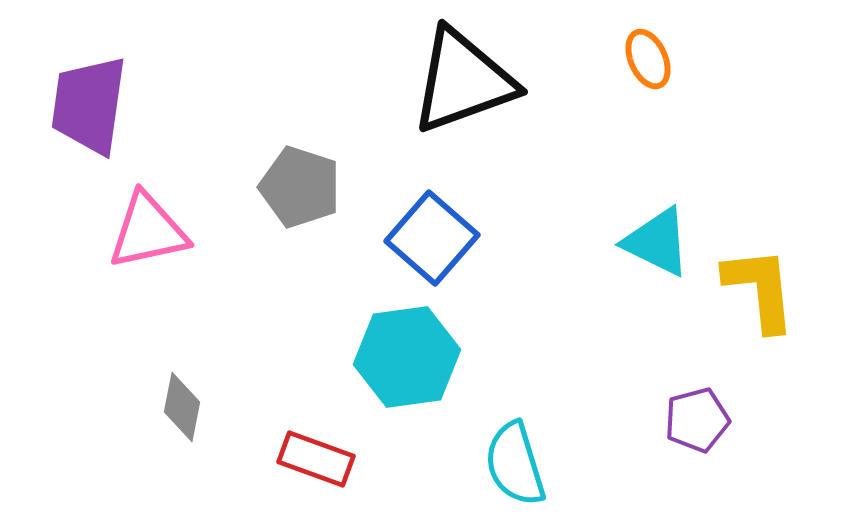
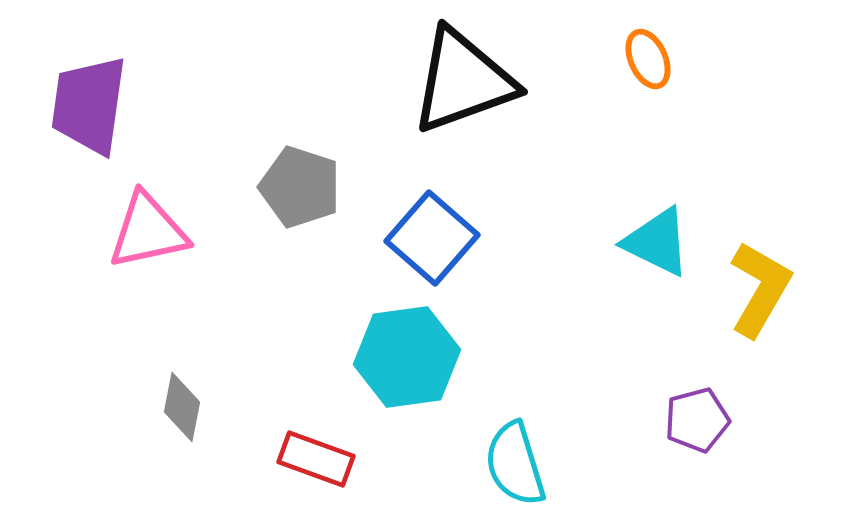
yellow L-shape: rotated 36 degrees clockwise
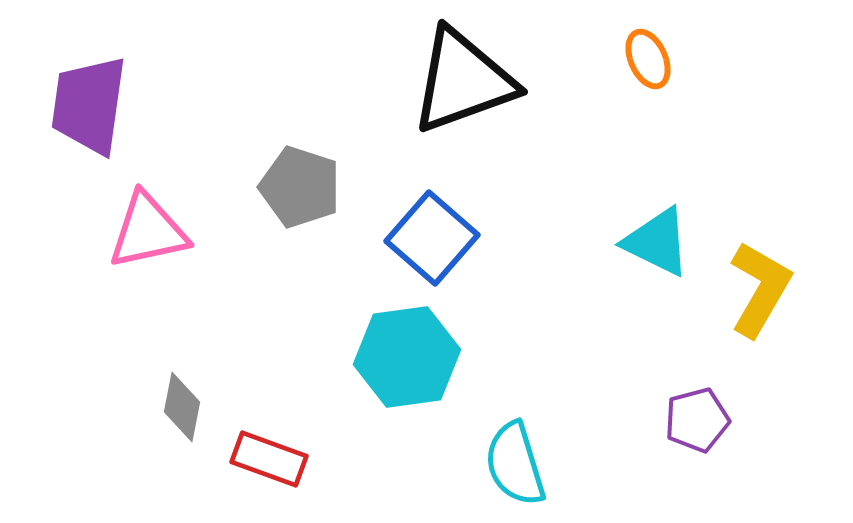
red rectangle: moved 47 px left
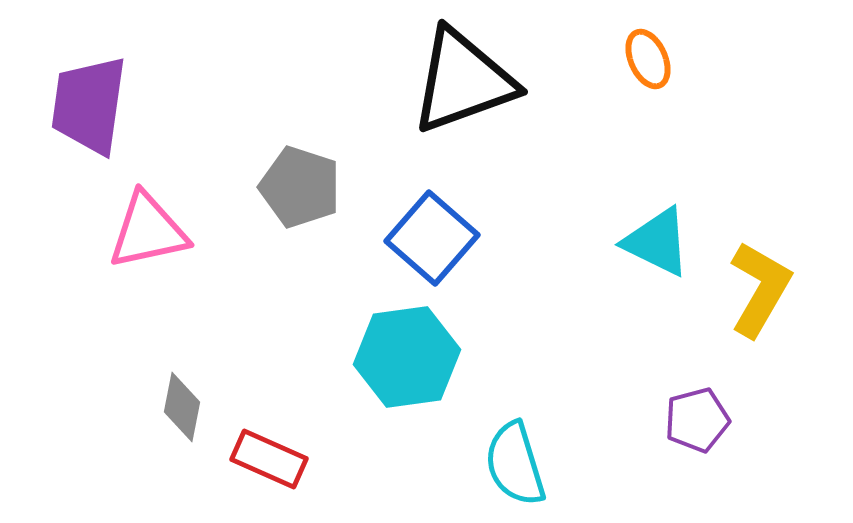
red rectangle: rotated 4 degrees clockwise
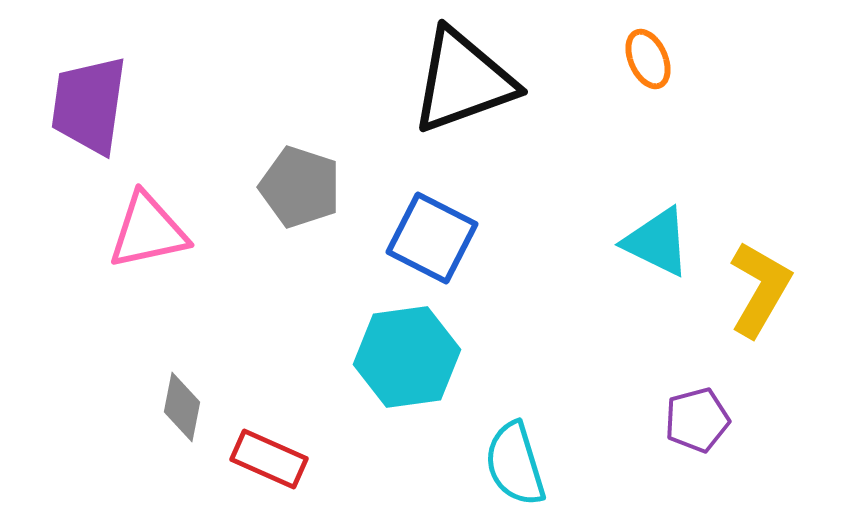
blue square: rotated 14 degrees counterclockwise
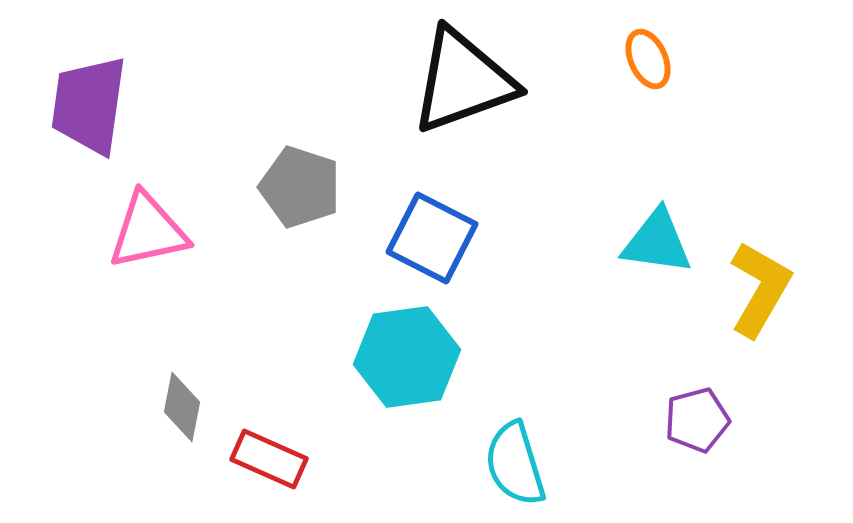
cyan triangle: rotated 18 degrees counterclockwise
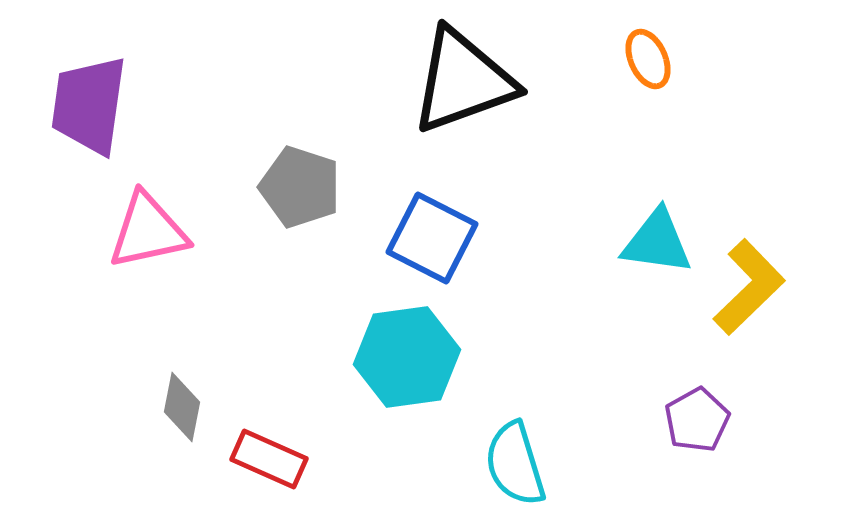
yellow L-shape: moved 11 px left, 2 px up; rotated 16 degrees clockwise
purple pentagon: rotated 14 degrees counterclockwise
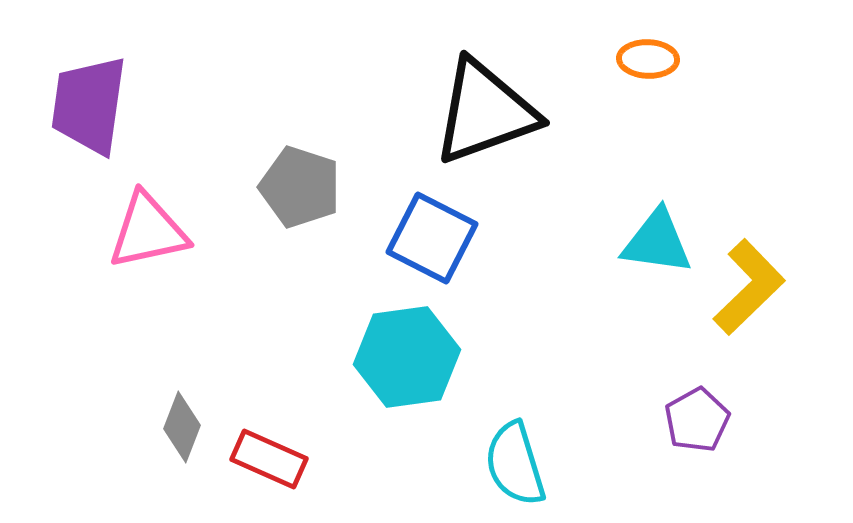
orange ellipse: rotated 64 degrees counterclockwise
black triangle: moved 22 px right, 31 px down
gray diamond: moved 20 px down; rotated 10 degrees clockwise
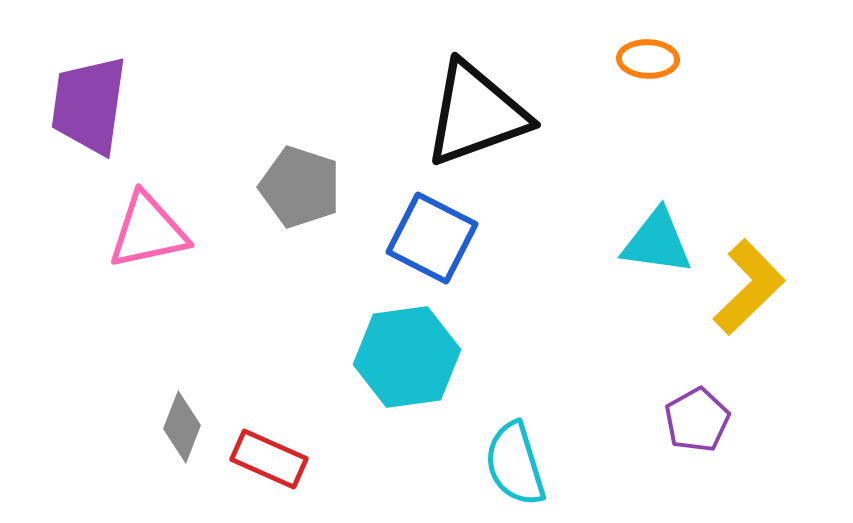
black triangle: moved 9 px left, 2 px down
